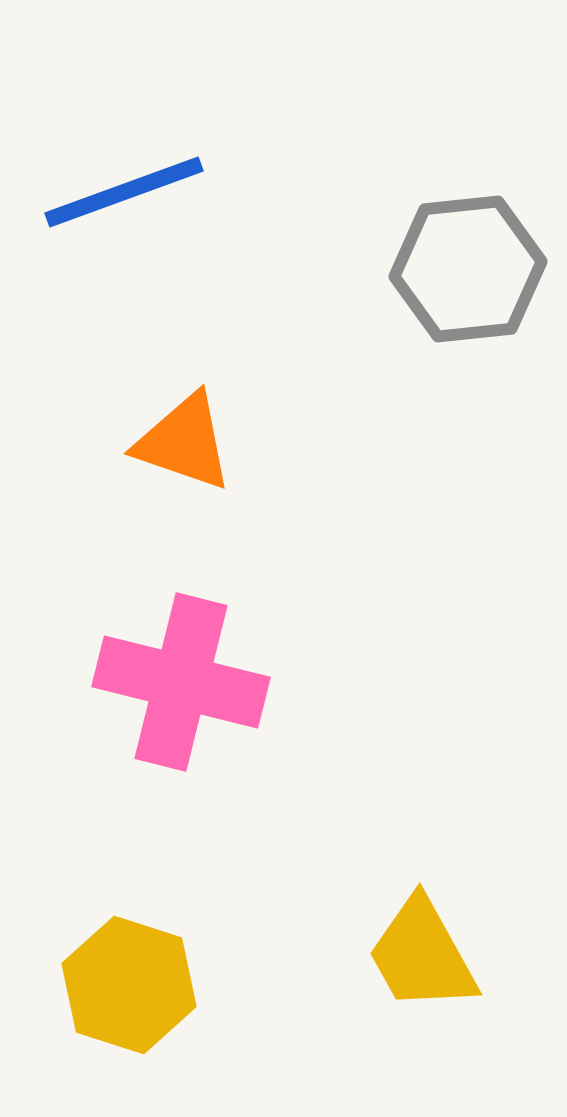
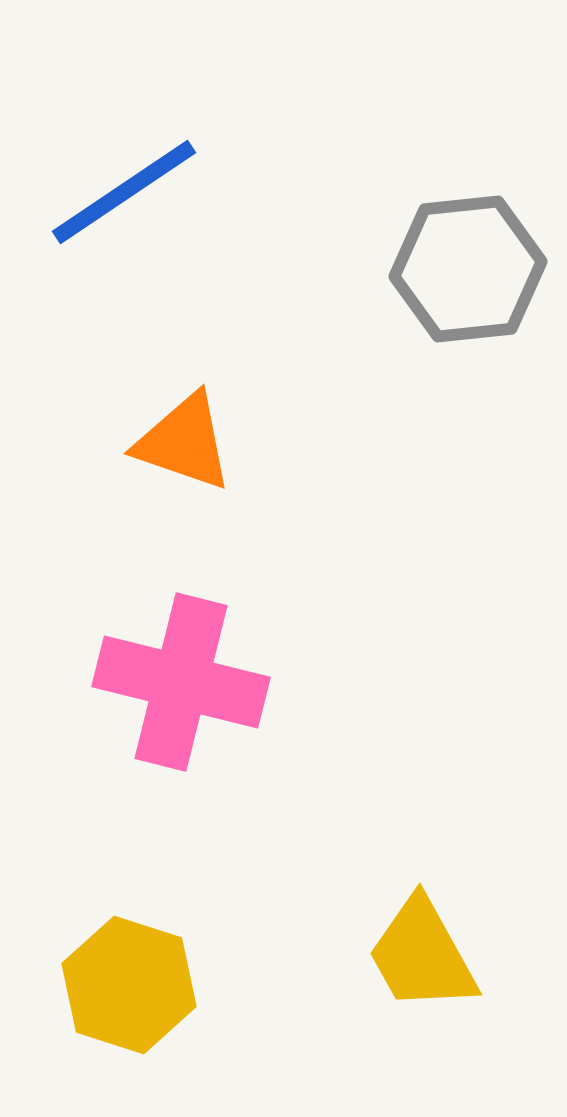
blue line: rotated 14 degrees counterclockwise
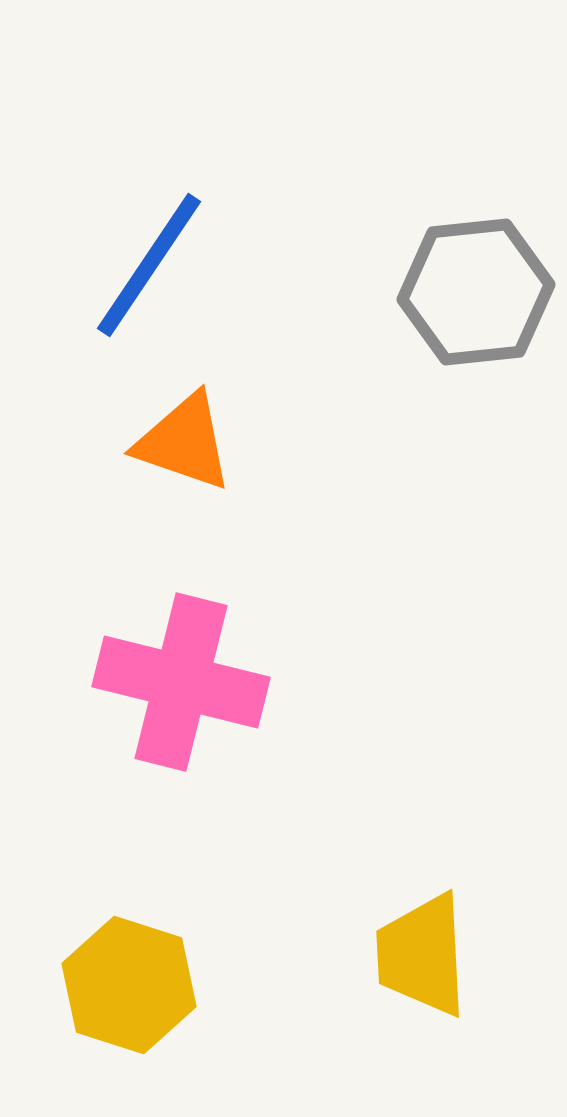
blue line: moved 25 px right, 73 px down; rotated 22 degrees counterclockwise
gray hexagon: moved 8 px right, 23 px down
yellow trapezoid: rotated 26 degrees clockwise
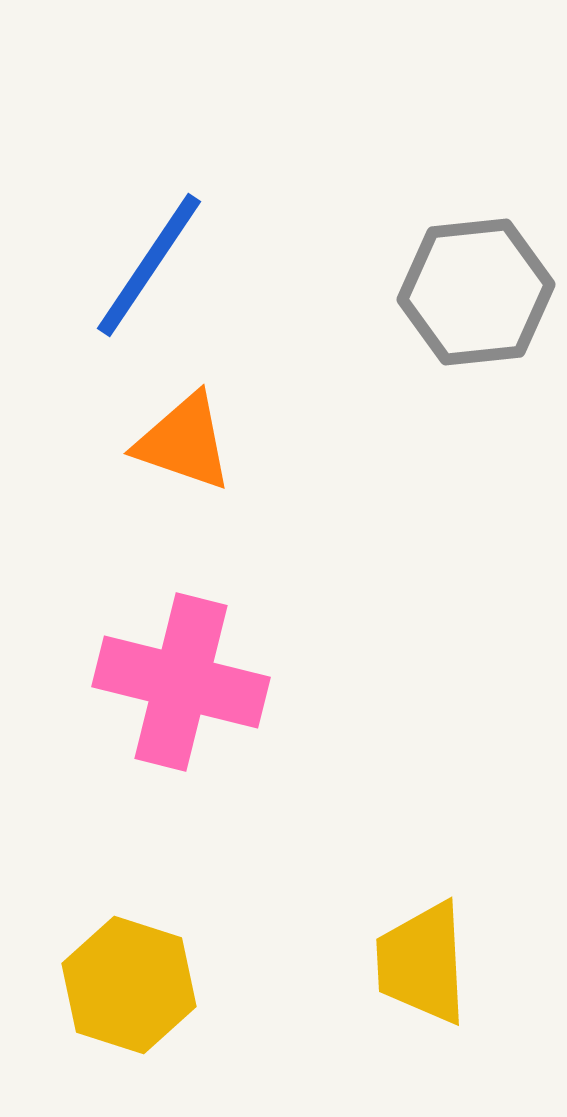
yellow trapezoid: moved 8 px down
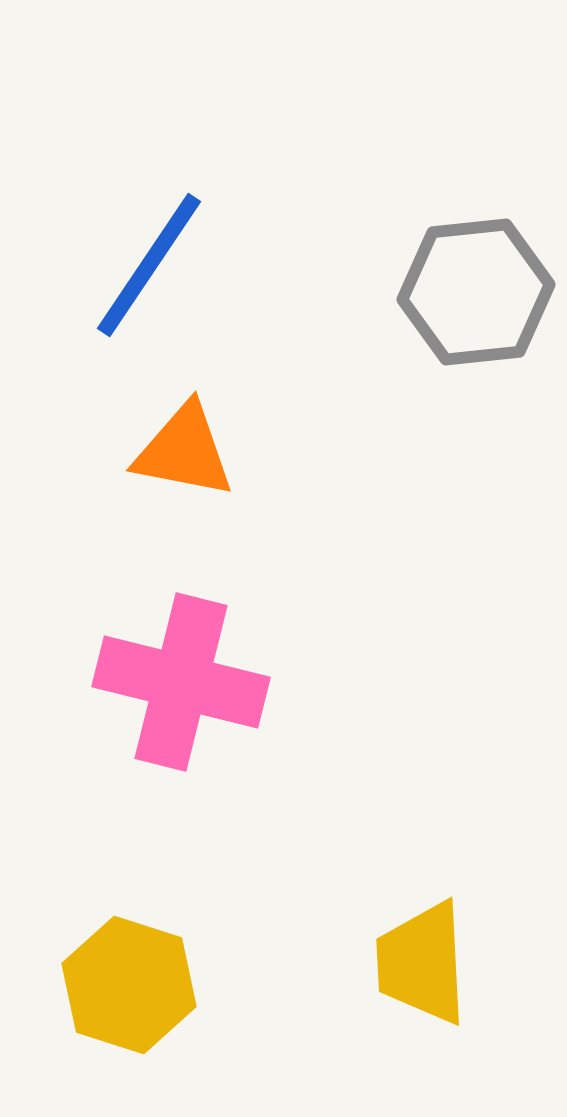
orange triangle: moved 9 px down; rotated 8 degrees counterclockwise
